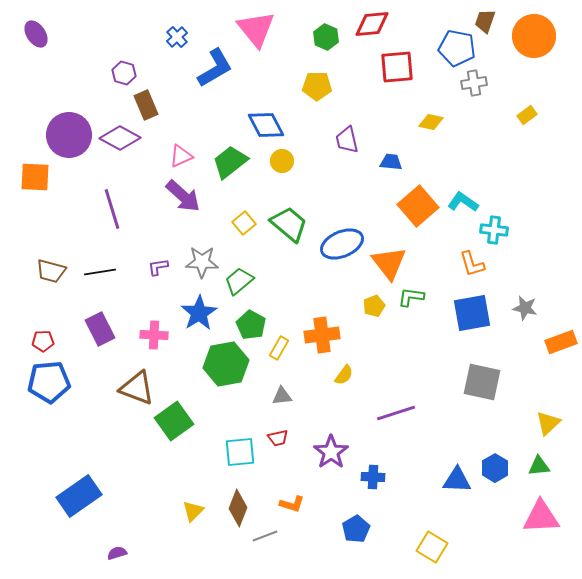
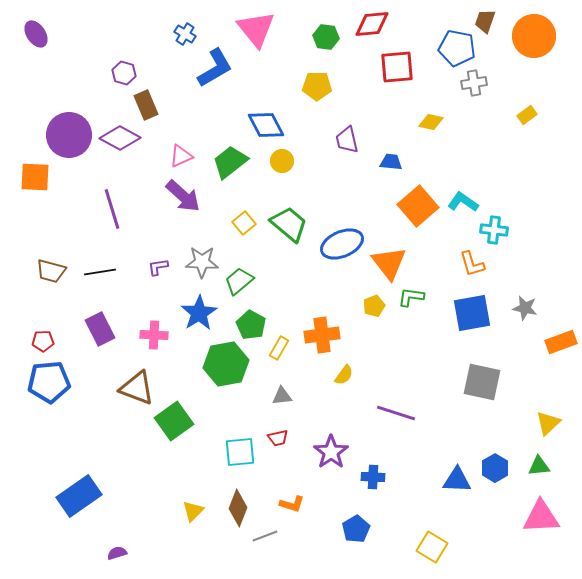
blue cross at (177, 37): moved 8 px right, 3 px up; rotated 15 degrees counterclockwise
green hexagon at (326, 37): rotated 15 degrees counterclockwise
purple line at (396, 413): rotated 36 degrees clockwise
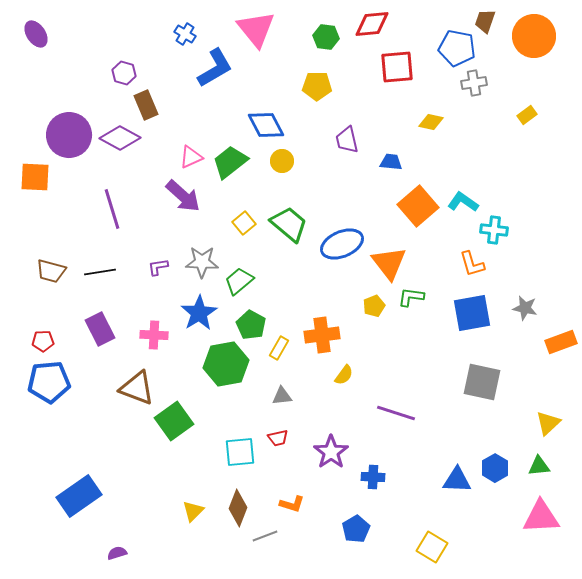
pink triangle at (181, 156): moved 10 px right, 1 px down
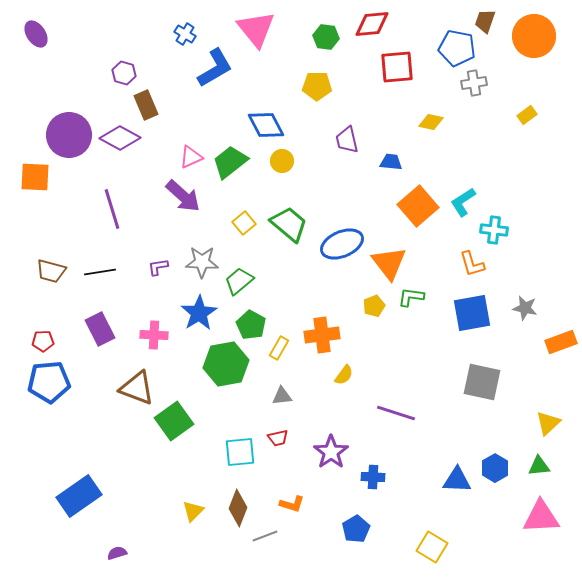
cyan L-shape at (463, 202): rotated 68 degrees counterclockwise
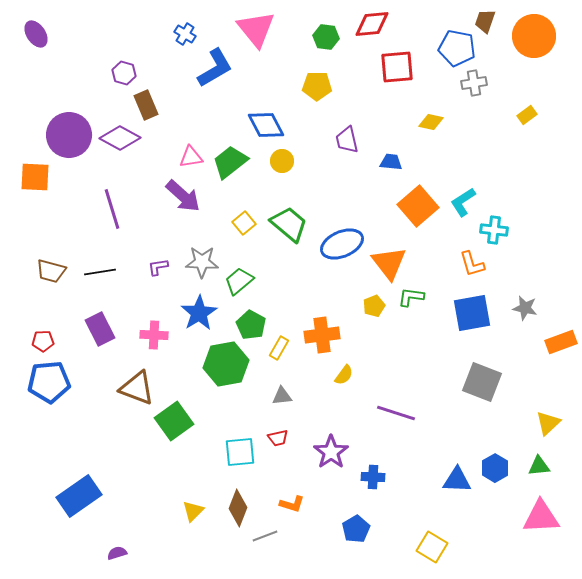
pink triangle at (191, 157): rotated 15 degrees clockwise
gray square at (482, 382): rotated 9 degrees clockwise
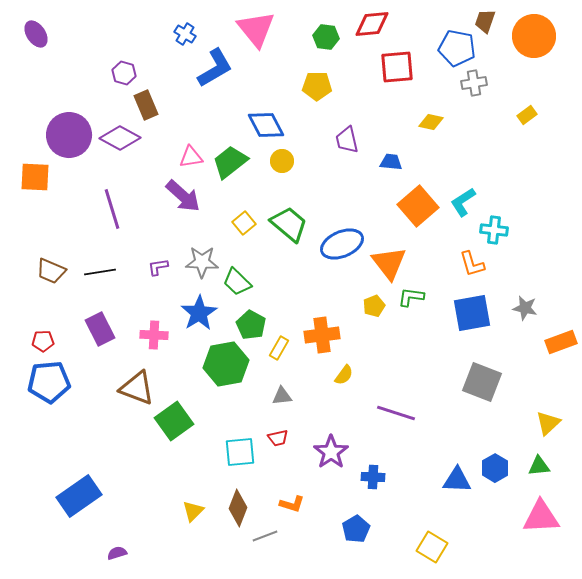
brown trapezoid at (51, 271): rotated 8 degrees clockwise
green trapezoid at (239, 281): moved 2 px left, 1 px down; rotated 96 degrees counterclockwise
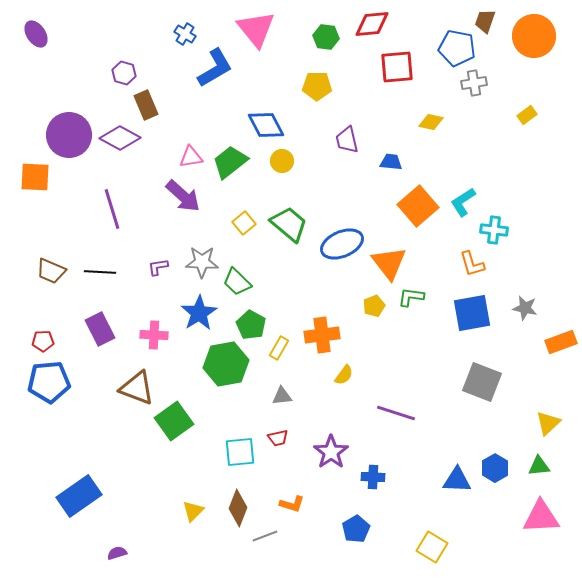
black line at (100, 272): rotated 12 degrees clockwise
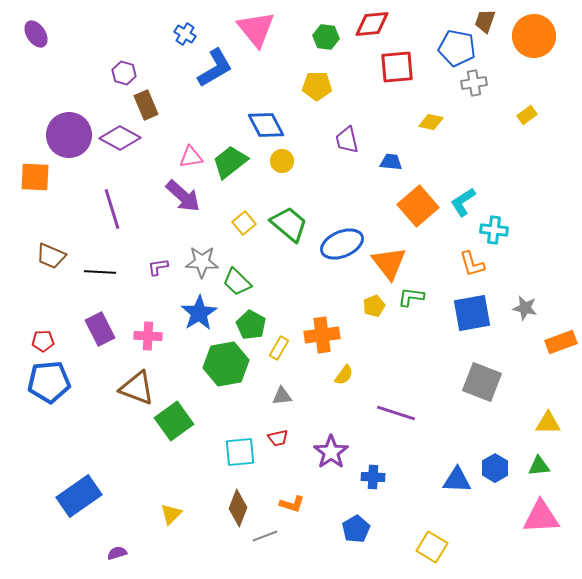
brown trapezoid at (51, 271): moved 15 px up
pink cross at (154, 335): moved 6 px left, 1 px down
yellow triangle at (548, 423): rotated 44 degrees clockwise
yellow triangle at (193, 511): moved 22 px left, 3 px down
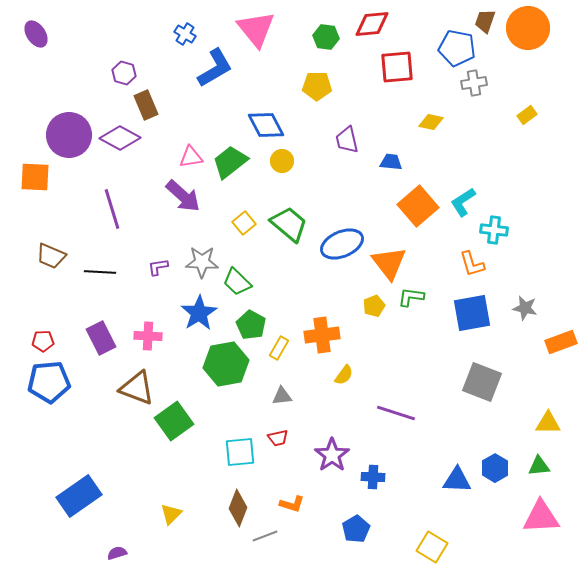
orange circle at (534, 36): moved 6 px left, 8 px up
purple rectangle at (100, 329): moved 1 px right, 9 px down
purple star at (331, 452): moved 1 px right, 3 px down
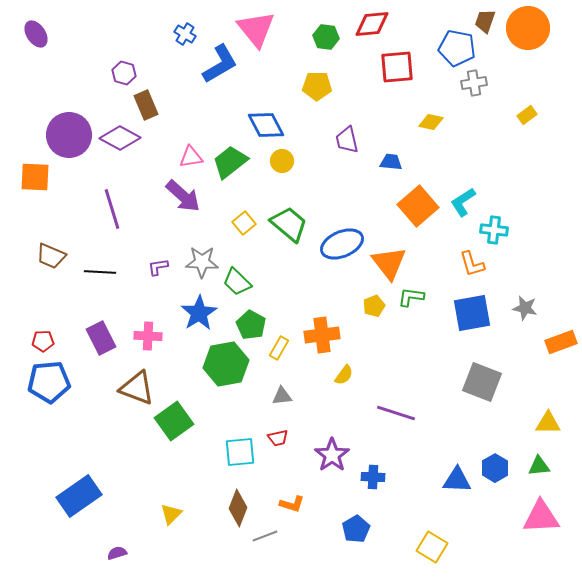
blue L-shape at (215, 68): moved 5 px right, 4 px up
